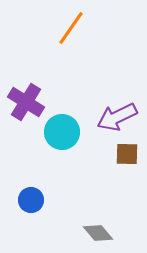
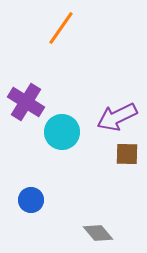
orange line: moved 10 px left
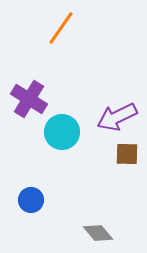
purple cross: moved 3 px right, 3 px up
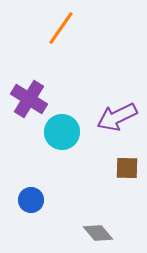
brown square: moved 14 px down
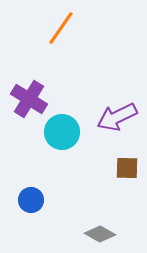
gray diamond: moved 2 px right, 1 px down; rotated 20 degrees counterclockwise
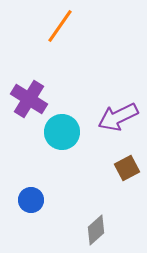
orange line: moved 1 px left, 2 px up
purple arrow: moved 1 px right
brown square: rotated 30 degrees counterclockwise
gray diamond: moved 4 px left, 4 px up; rotated 72 degrees counterclockwise
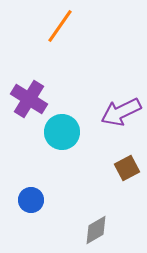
purple arrow: moved 3 px right, 5 px up
gray diamond: rotated 12 degrees clockwise
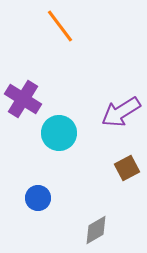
orange line: rotated 72 degrees counterclockwise
purple cross: moved 6 px left
purple arrow: rotated 6 degrees counterclockwise
cyan circle: moved 3 px left, 1 px down
blue circle: moved 7 px right, 2 px up
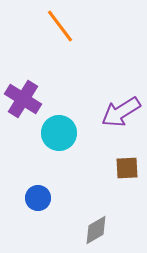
brown square: rotated 25 degrees clockwise
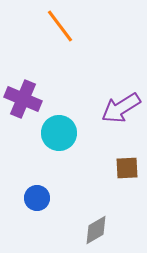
purple cross: rotated 9 degrees counterclockwise
purple arrow: moved 4 px up
blue circle: moved 1 px left
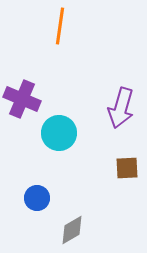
orange line: rotated 45 degrees clockwise
purple cross: moved 1 px left
purple arrow: rotated 42 degrees counterclockwise
gray diamond: moved 24 px left
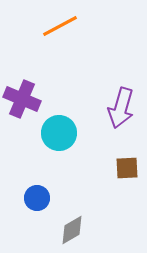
orange line: rotated 54 degrees clockwise
